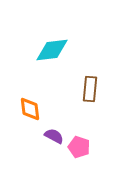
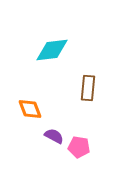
brown rectangle: moved 2 px left, 1 px up
orange diamond: rotated 15 degrees counterclockwise
pink pentagon: rotated 10 degrees counterclockwise
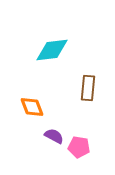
orange diamond: moved 2 px right, 2 px up
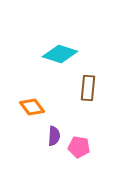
cyan diamond: moved 8 px right, 4 px down; rotated 24 degrees clockwise
orange diamond: rotated 15 degrees counterclockwise
purple semicircle: rotated 66 degrees clockwise
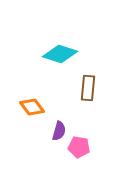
purple semicircle: moved 5 px right, 5 px up; rotated 12 degrees clockwise
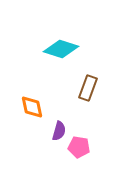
cyan diamond: moved 1 px right, 5 px up
brown rectangle: rotated 15 degrees clockwise
orange diamond: rotated 25 degrees clockwise
